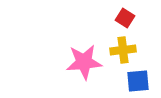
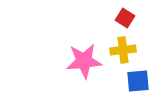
pink star: moved 1 px up
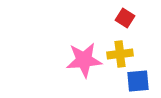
yellow cross: moved 3 px left, 4 px down
pink star: moved 1 px up
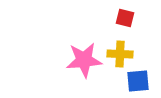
red square: rotated 18 degrees counterclockwise
yellow cross: rotated 10 degrees clockwise
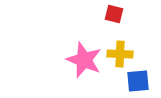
red square: moved 11 px left, 4 px up
pink star: rotated 27 degrees clockwise
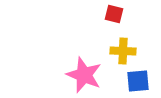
yellow cross: moved 3 px right, 3 px up
pink star: moved 15 px down
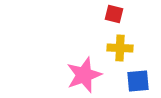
yellow cross: moved 3 px left, 3 px up
pink star: rotated 30 degrees clockwise
